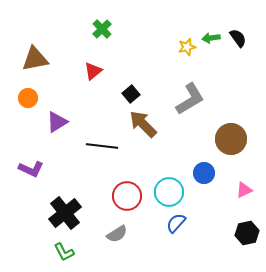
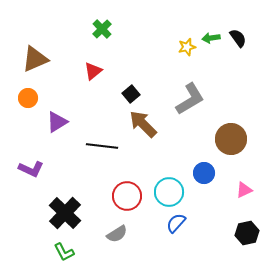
brown triangle: rotated 12 degrees counterclockwise
black cross: rotated 8 degrees counterclockwise
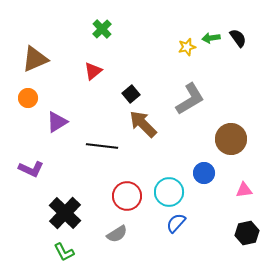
pink triangle: rotated 18 degrees clockwise
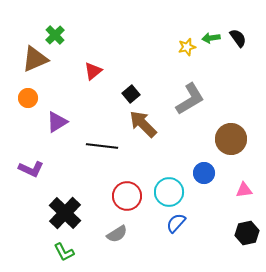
green cross: moved 47 px left, 6 px down
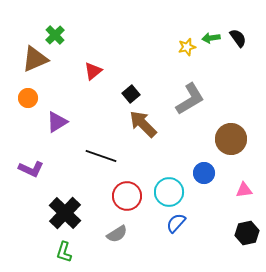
black line: moved 1 px left, 10 px down; rotated 12 degrees clockwise
green L-shape: rotated 45 degrees clockwise
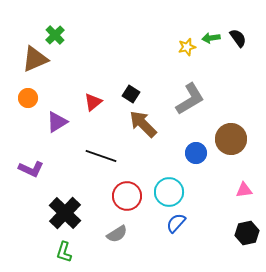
red triangle: moved 31 px down
black square: rotated 18 degrees counterclockwise
blue circle: moved 8 px left, 20 px up
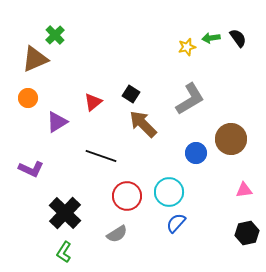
green L-shape: rotated 15 degrees clockwise
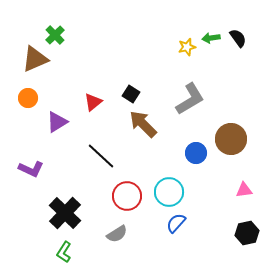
black line: rotated 24 degrees clockwise
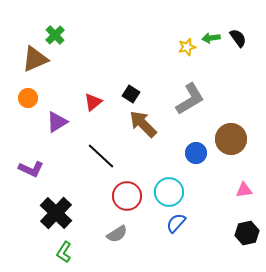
black cross: moved 9 px left
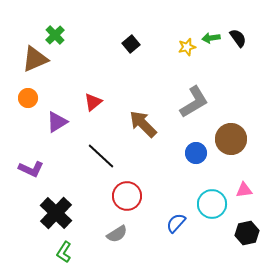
black square: moved 50 px up; rotated 18 degrees clockwise
gray L-shape: moved 4 px right, 3 px down
cyan circle: moved 43 px right, 12 px down
